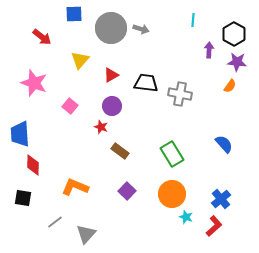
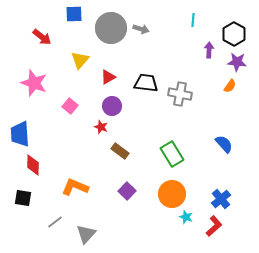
red triangle: moved 3 px left, 2 px down
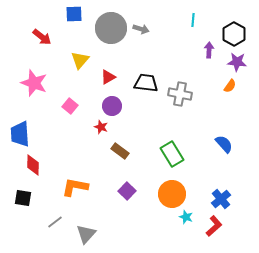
orange L-shape: rotated 12 degrees counterclockwise
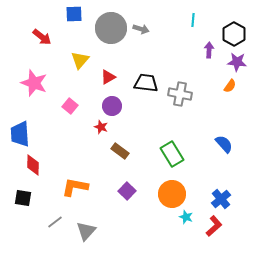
gray triangle: moved 3 px up
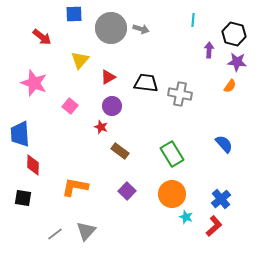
black hexagon: rotated 15 degrees counterclockwise
gray line: moved 12 px down
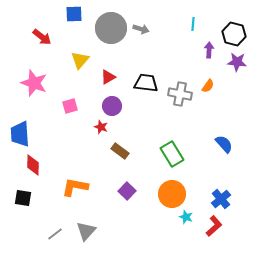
cyan line: moved 4 px down
orange semicircle: moved 22 px left
pink square: rotated 35 degrees clockwise
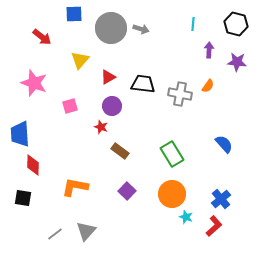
black hexagon: moved 2 px right, 10 px up
black trapezoid: moved 3 px left, 1 px down
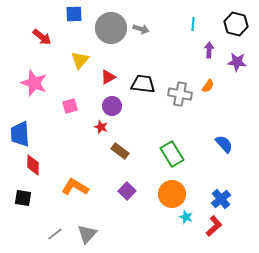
orange L-shape: rotated 20 degrees clockwise
gray triangle: moved 1 px right, 3 px down
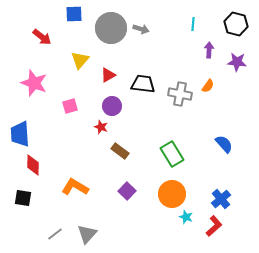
red triangle: moved 2 px up
